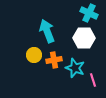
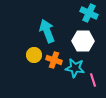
white hexagon: moved 1 px left, 3 px down
orange cross: rotated 28 degrees clockwise
cyan star: rotated 12 degrees counterclockwise
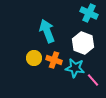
white hexagon: moved 2 px down; rotated 20 degrees clockwise
yellow circle: moved 3 px down
pink line: rotated 24 degrees counterclockwise
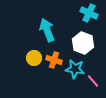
cyan arrow: moved 1 px up
cyan star: moved 1 px down
pink line: moved 1 px down
